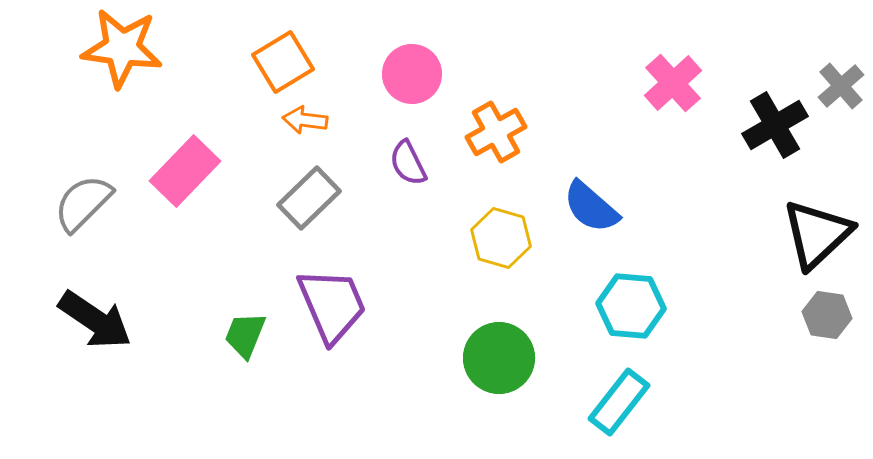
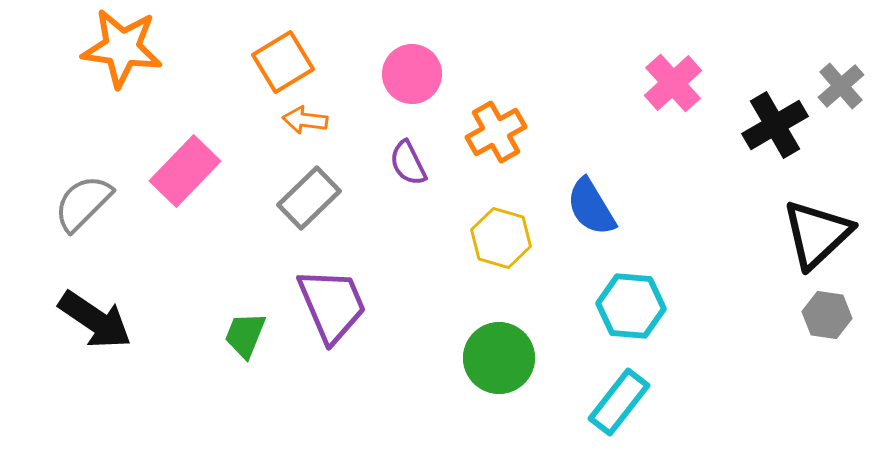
blue semicircle: rotated 18 degrees clockwise
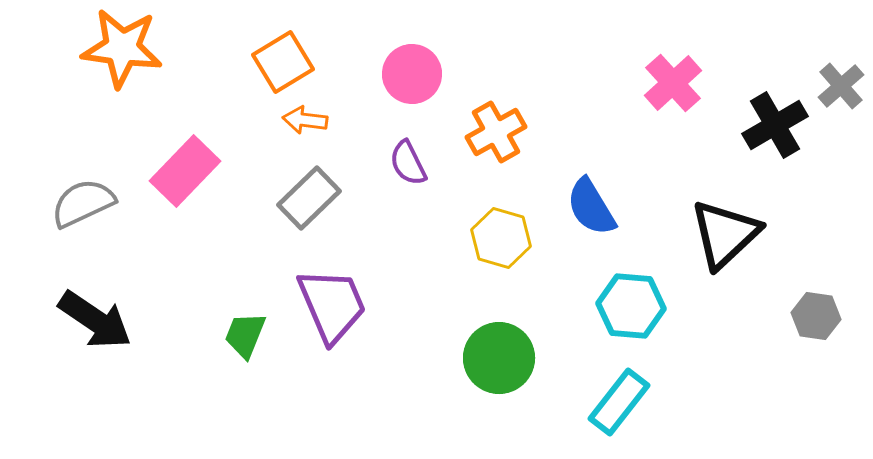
gray semicircle: rotated 20 degrees clockwise
black triangle: moved 92 px left
gray hexagon: moved 11 px left, 1 px down
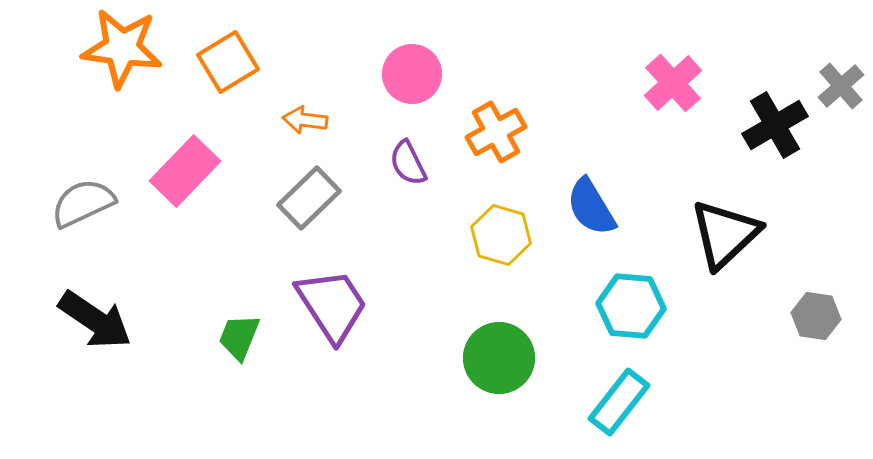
orange square: moved 55 px left
yellow hexagon: moved 3 px up
purple trapezoid: rotated 10 degrees counterclockwise
green trapezoid: moved 6 px left, 2 px down
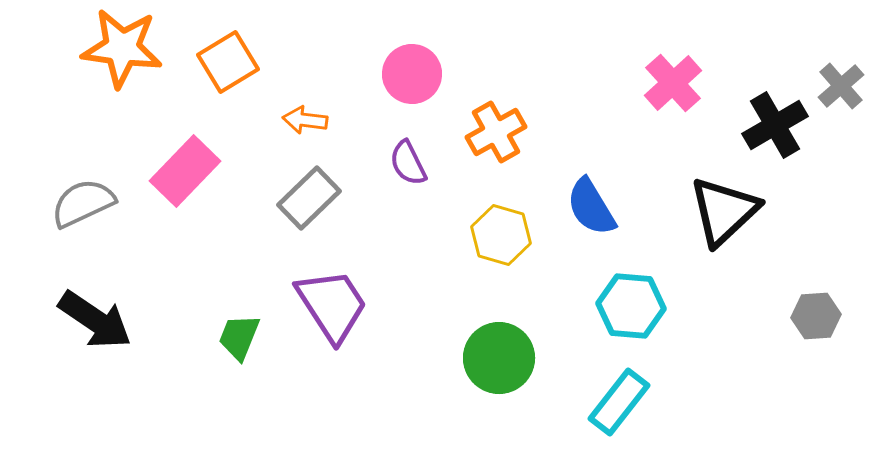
black triangle: moved 1 px left, 23 px up
gray hexagon: rotated 12 degrees counterclockwise
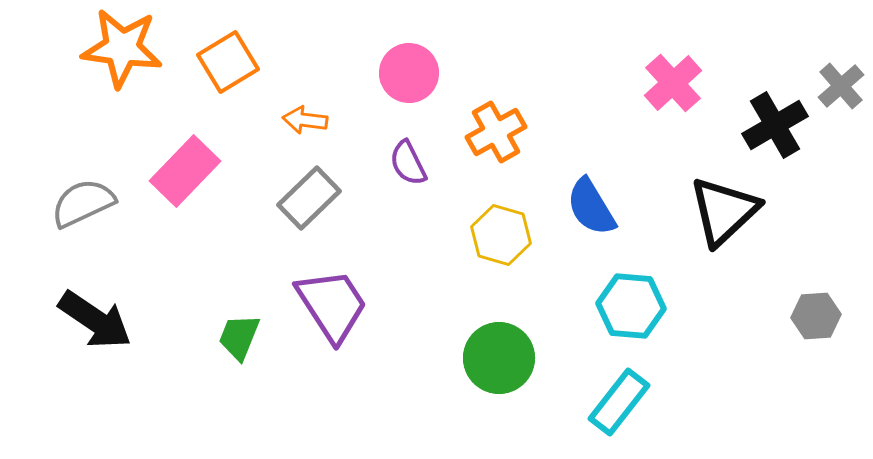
pink circle: moved 3 px left, 1 px up
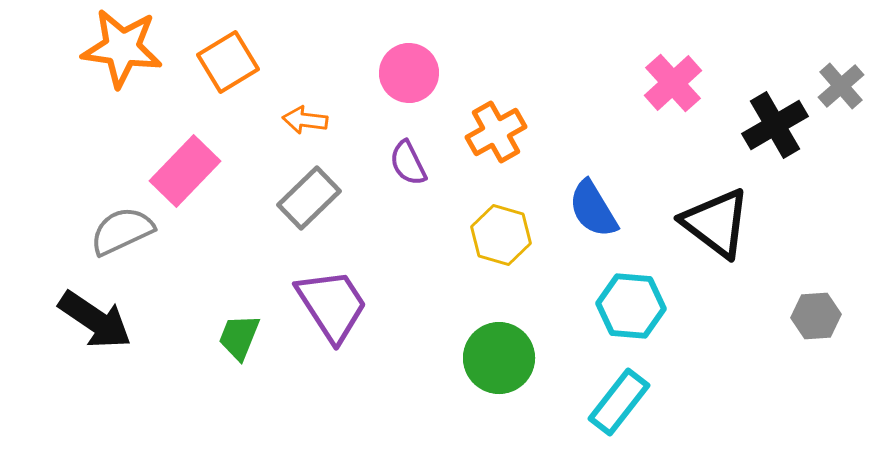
gray semicircle: moved 39 px right, 28 px down
blue semicircle: moved 2 px right, 2 px down
black triangle: moved 8 px left, 12 px down; rotated 40 degrees counterclockwise
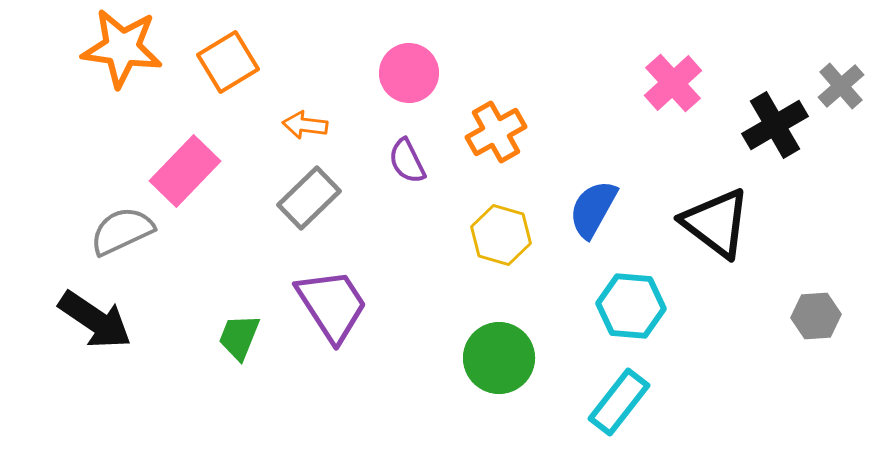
orange arrow: moved 5 px down
purple semicircle: moved 1 px left, 2 px up
blue semicircle: rotated 60 degrees clockwise
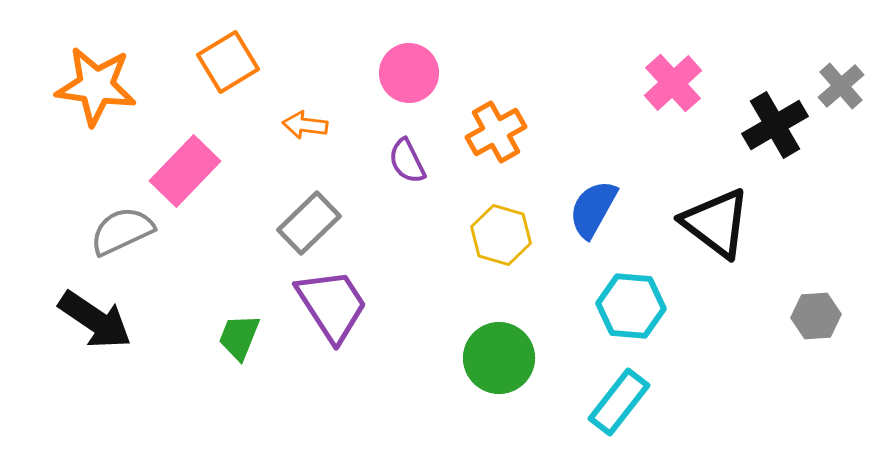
orange star: moved 26 px left, 38 px down
gray rectangle: moved 25 px down
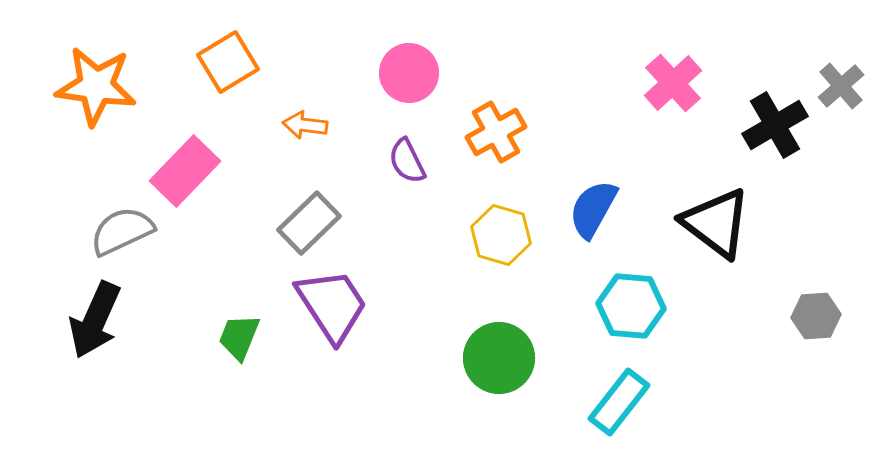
black arrow: rotated 80 degrees clockwise
